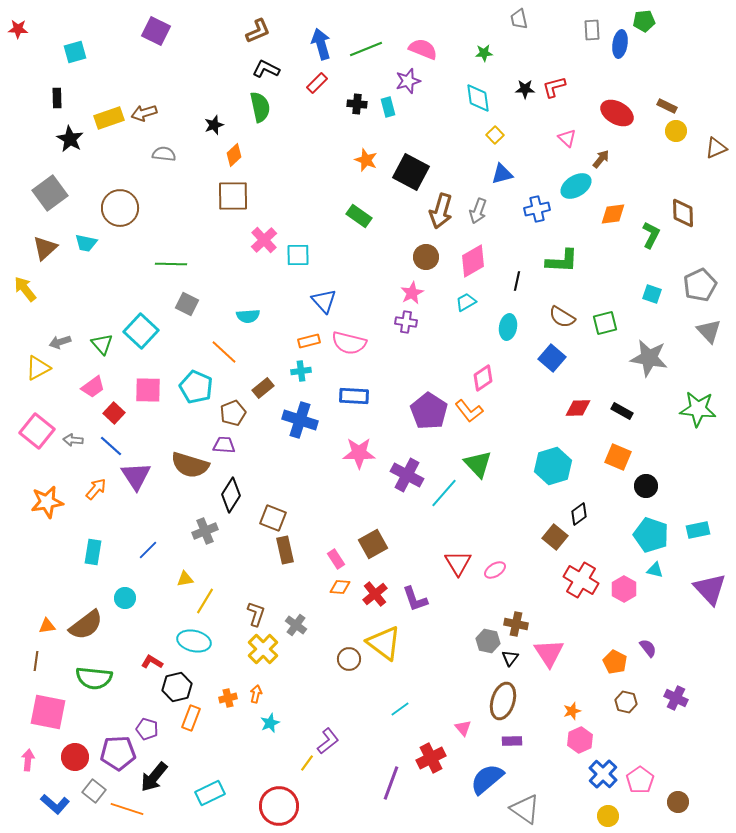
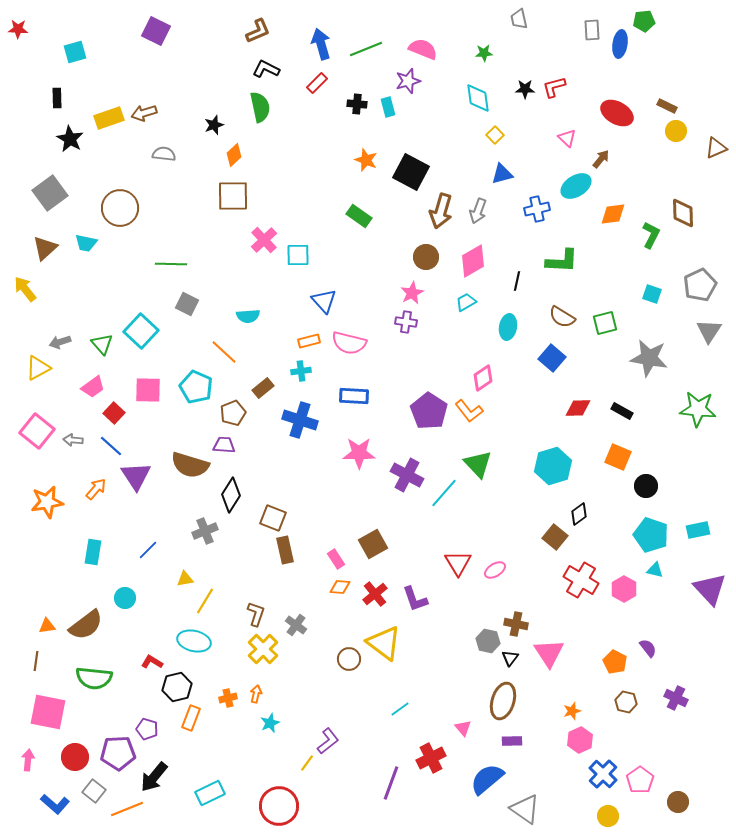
gray triangle at (709, 331): rotated 16 degrees clockwise
orange line at (127, 809): rotated 40 degrees counterclockwise
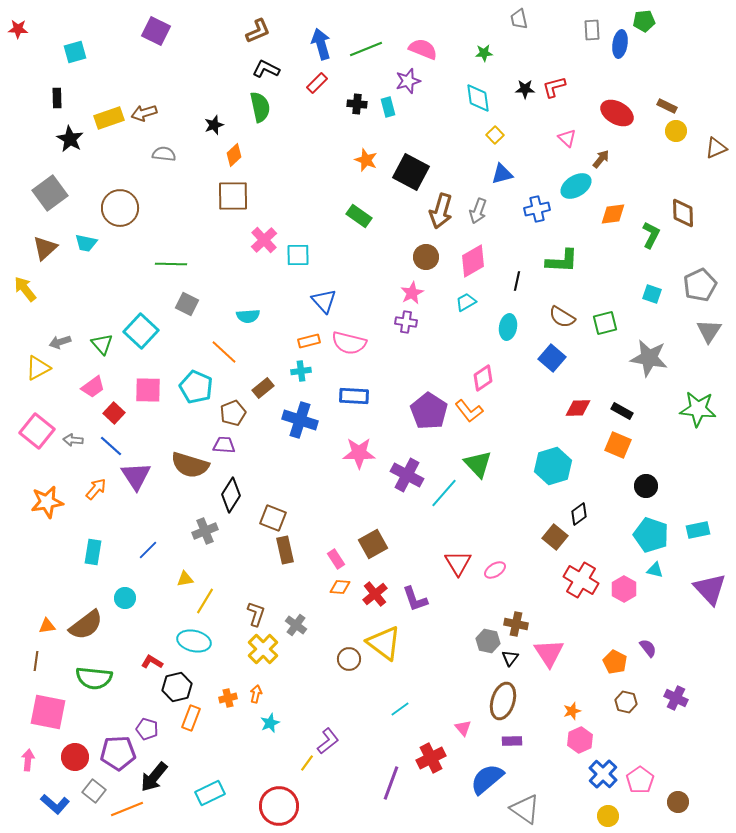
orange square at (618, 457): moved 12 px up
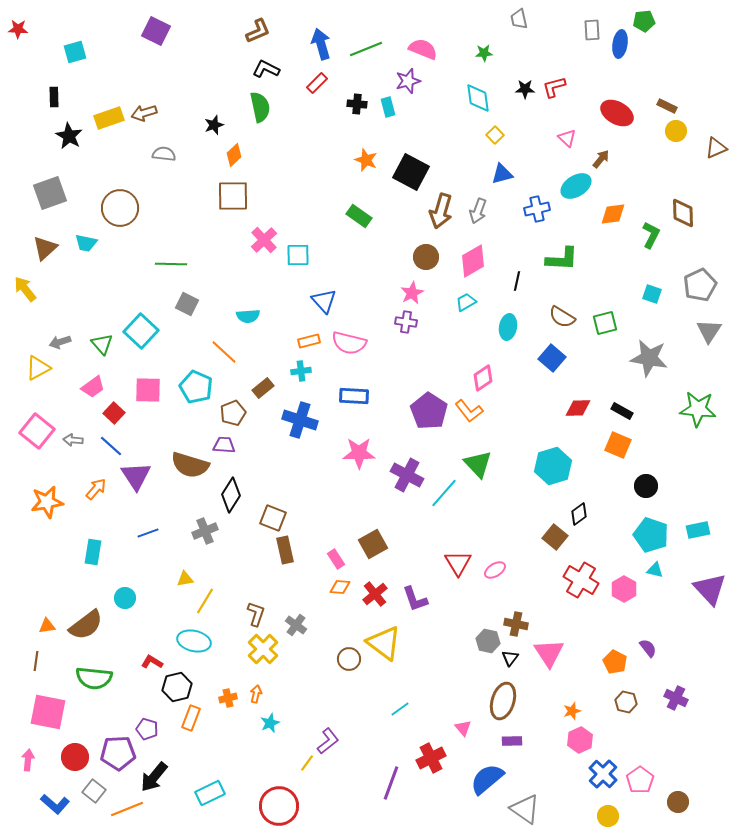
black rectangle at (57, 98): moved 3 px left, 1 px up
black star at (70, 139): moved 1 px left, 3 px up
gray square at (50, 193): rotated 16 degrees clockwise
green L-shape at (562, 261): moved 2 px up
blue line at (148, 550): moved 17 px up; rotated 25 degrees clockwise
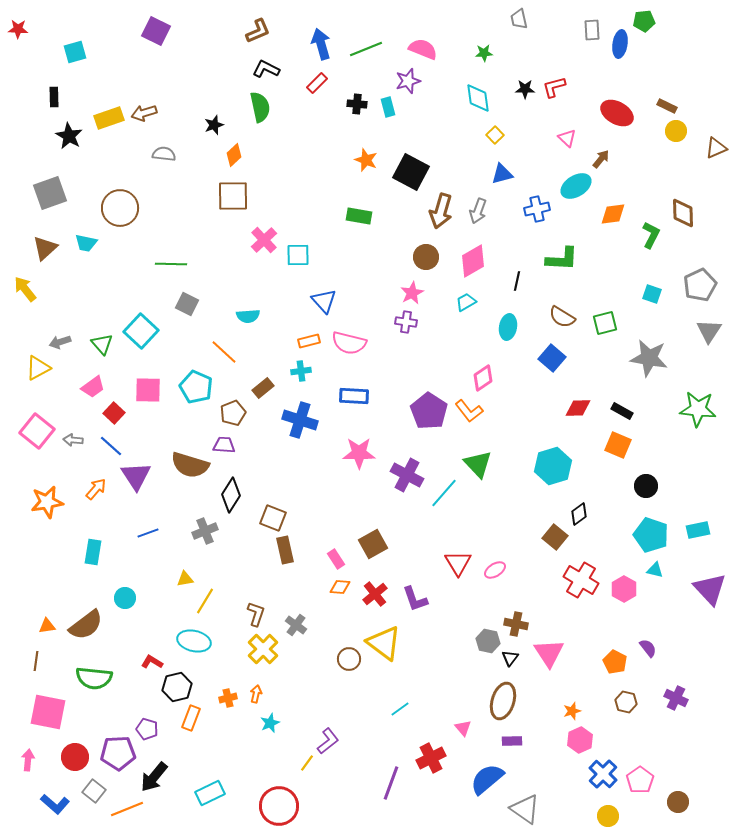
green rectangle at (359, 216): rotated 25 degrees counterclockwise
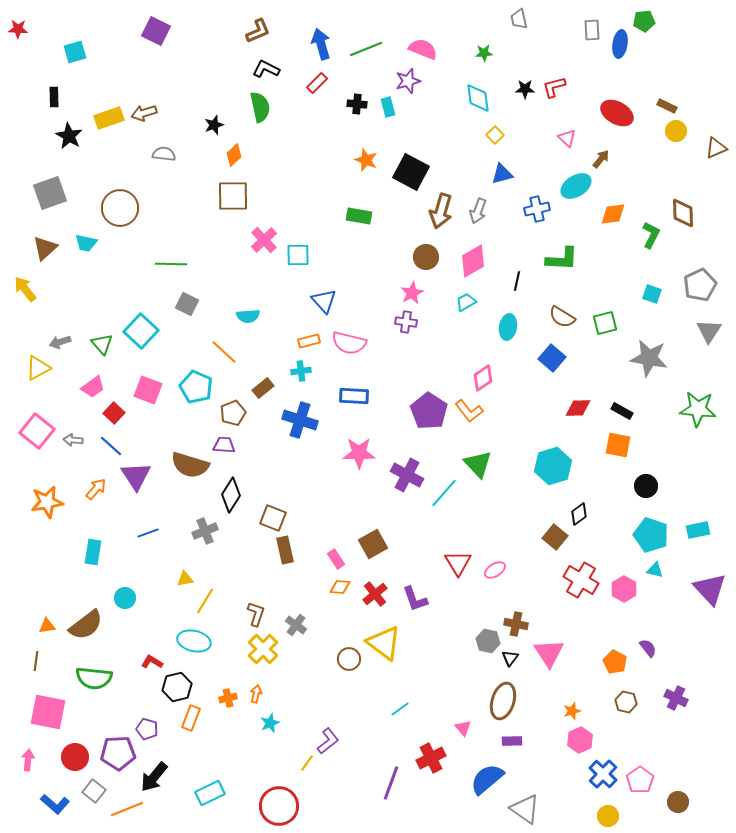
pink square at (148, 390): rotated 20 degrees clockwise
orange square at (618, 445): rotated 12 degrees counterclockwise
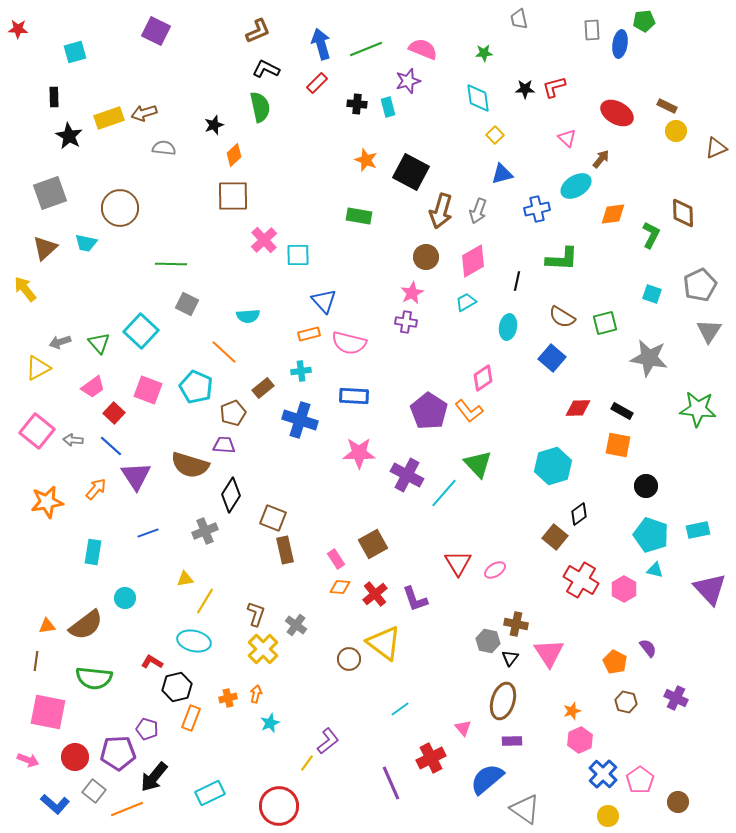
gray semicircle at (164, 154): moved 6 px up
orange rectangle at (309, 341): moved 7 px up
green triangle at (102, 344): moved 3 px left, 1 px up
pink arrow at (28, 760): rotated 105 degrees clockwise
purple line at (391, 783): rotated 44 degrees counterclockwise
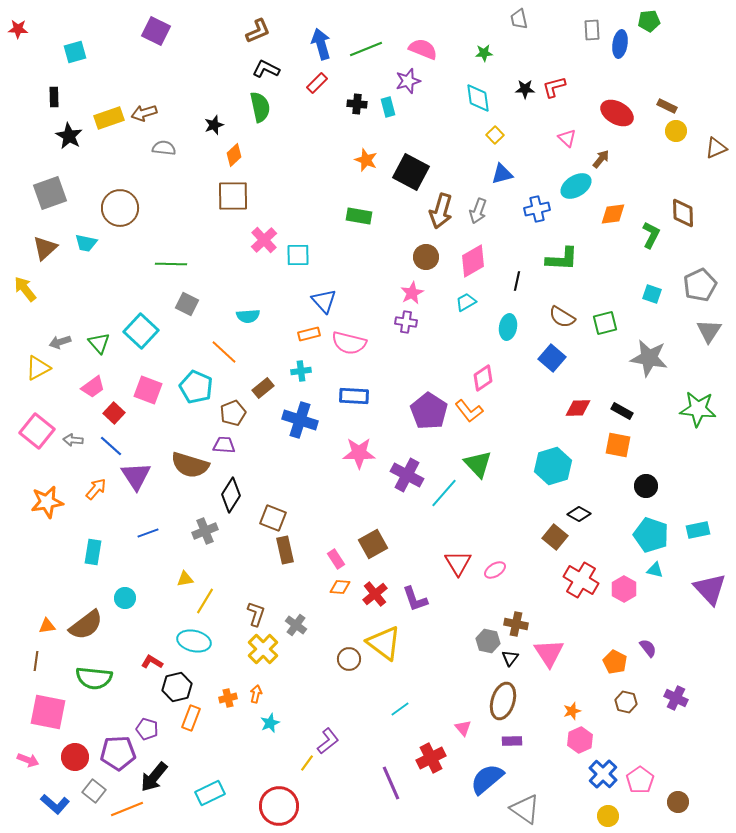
green pentagon at (644, 21): moved 5 px right
black diamond at (579, 514): rotated 65 degrees clockwise
